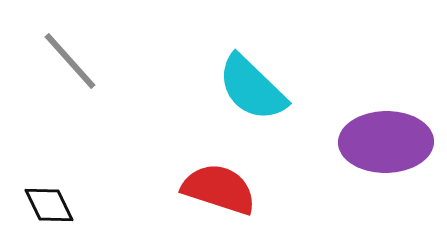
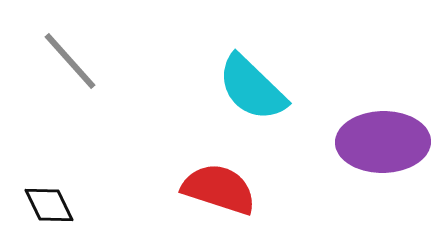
purple ellipse: moved 3 px left
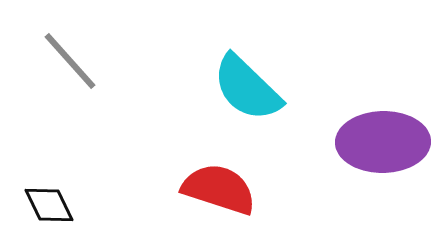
cyan semicircle: moved 5 px left
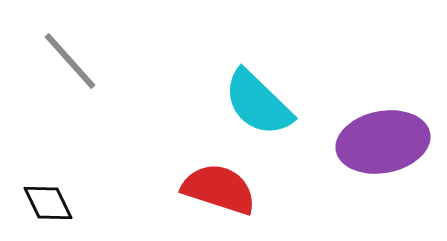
cyan semicircle: moved 11 px right, 15 px down
purple ellipse: rotated 10 degrees counterclockwise
black diamond: moved 1 px left, 2 px up
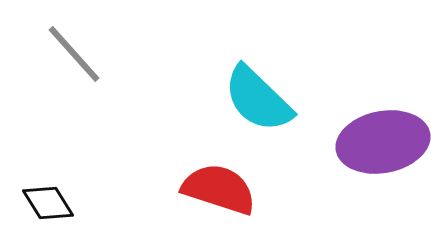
gray line: moved 4 px right, 7 px up
cyan semicircle: moved 4 px up
black diamond: rotated 6 degrees counterclockwise
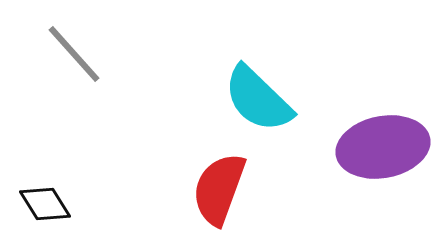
purple ellipse: moved 5 px down
red semicircle: rotated 88 degrees counterclockwise
black diamond: moved 3 px left, 1 px down
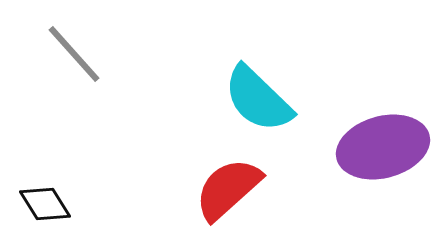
purple ellipse: rotated 4 degrees counterclockwise
red semicircle: moved 9 px right; rotated 28 degrees clockwise
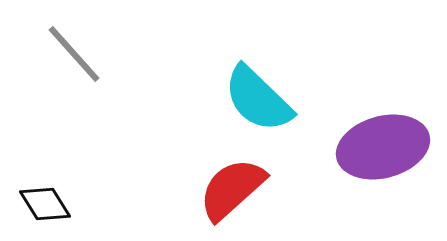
red semicircle: moved 4 px right
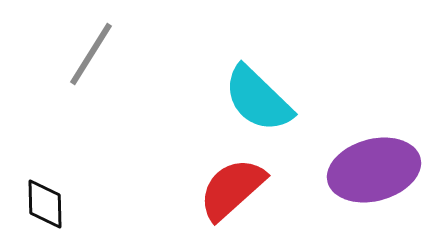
gray line: moved 17 px right; rotated 74 degrees clockwise
purple ellipse: moved 9 px left, 23 px down
black diamond: rotated 30 degrees clockwise
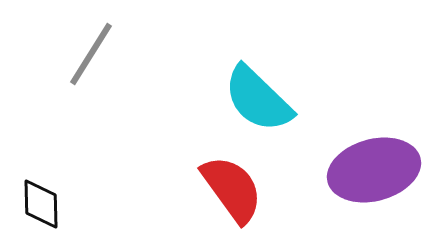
red semicircle: rotated 96 degrees clockwise
black diamond: moved 4 px left
